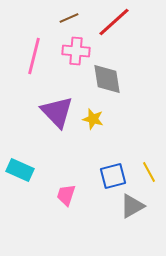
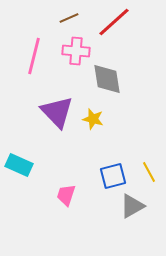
cyan rectangle: moved 1 px left, 5 px up
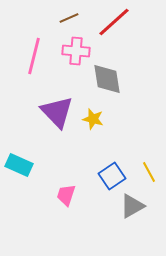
blue square: moved 1 px left; rotated 20 degrees counterclockwise
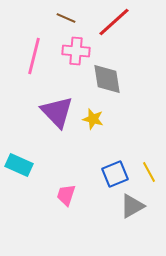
brown line: moved 3 px left; rotated 48 degrees clockwise
blue square: moved 3 px right, 2 px up; rotated 12 degrees clockwise
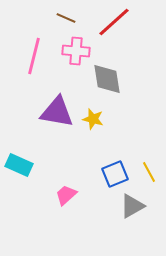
purple triangle: rotated 36 degrees counterclockwise
pink trapezoid: rotated 30 degrees clockwise
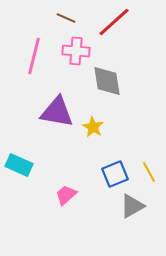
gray diamond: moved 2 px down
yellow star: moved 8 px down; rotated 15 degrees clockwise
